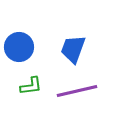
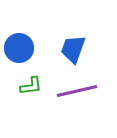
blue circle: moved 1 px down
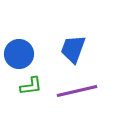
blue circle: moved 6 px down
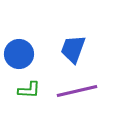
green L-shape: moved 2 px left, 4 px down; rotated 10 degrees clockwise
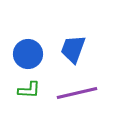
blue circle: moved 9 px right
purple line: moved 2 px down
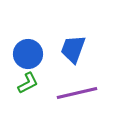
green L-shape: moved 1 px left, 7 px up; rotated 30 degrees counterclockwise
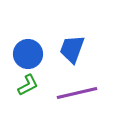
blue trapezoid: moved 1 px left
green L-shape: moved 2 px down
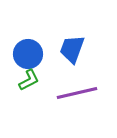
green L-shape: moved 1 px right, 5 px up
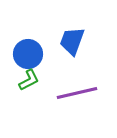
blue trapezoid: moved 8 px up
